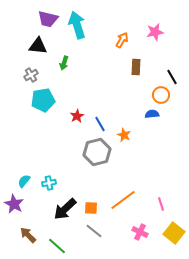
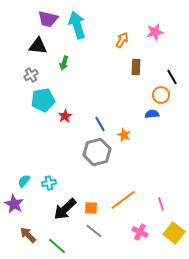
red star: moved 12 px left
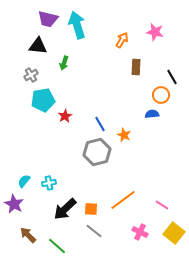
pink star: rotated 24 degrees clockwise
pink line: moved 1 px right, 1 px down; rotated 40 degrees counterclockwise
orange square: moved 1 px down
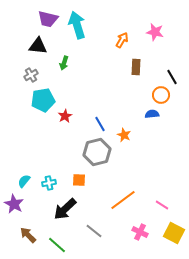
orange square: moved 12 px left, 29 px up
yellow square: rotated 10 degrees counterclockwise
green line: moved 1 px up
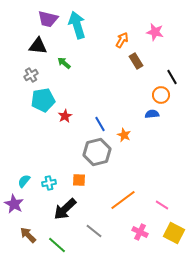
green arrow: rotated 112 degrees clockwise
brown rectangle: moved 6 px up; rotated 35 degrees counterclockwise
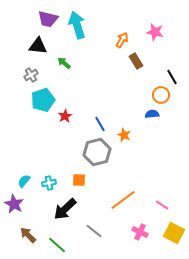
cyan pentagon: rotated 10 degrees counterclockwise
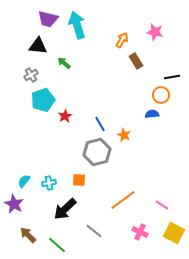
black line: rotated 70 degrees counterclockwise
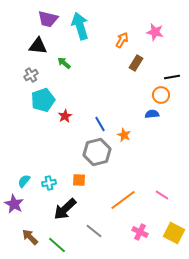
cyan arrow: moved 3 px right, 1 px down
brown rectangle: moved 2 px down; rotated 63 degrees clockwise
pink line: moved 10 px up
brown arrow: moved 2 px right, 2 px down
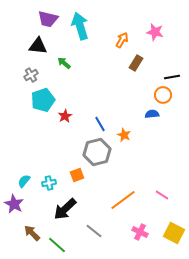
orange circle: moved 2 px right
orange square: moved 2 px left, 5 px up; rotated 24 degrees counterclockwise
brown arrow: moved 2 px right, 4 px up
